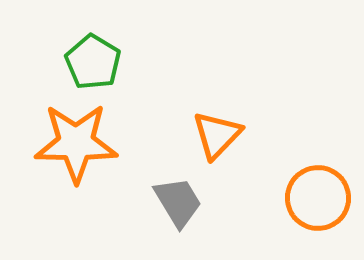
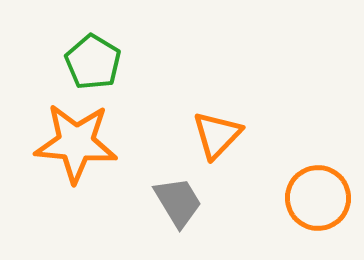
orange star: rotated 4 degrees clockwise
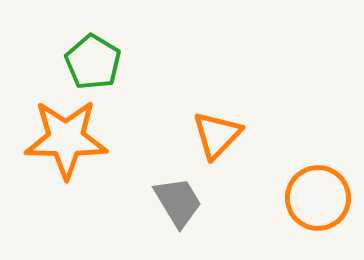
orange star: moved 10 px left, 4 px up; rotated 4 degrees counterclockwise
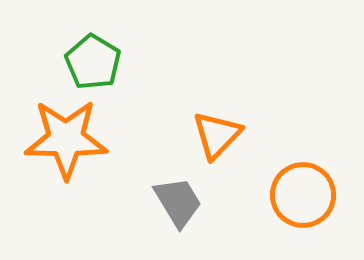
orange circle: moved 15 px left, 3 px up
